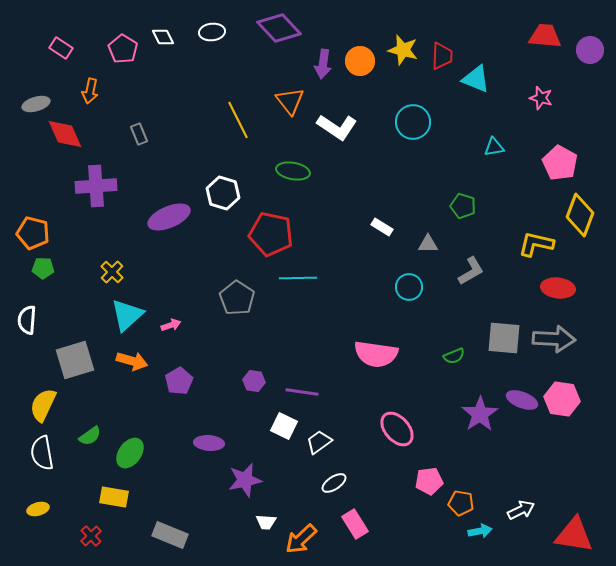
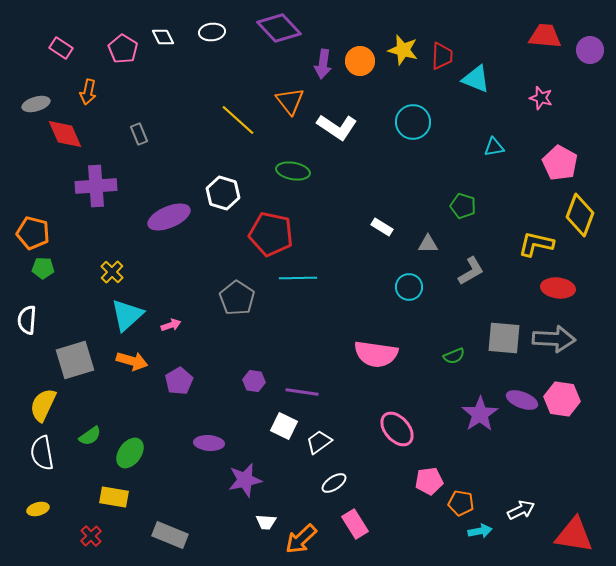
orange arrow at (90, 91): moved 2 px left, 1 px down
yellow line at (238, 120): rotated 21 degrees counterclockwise
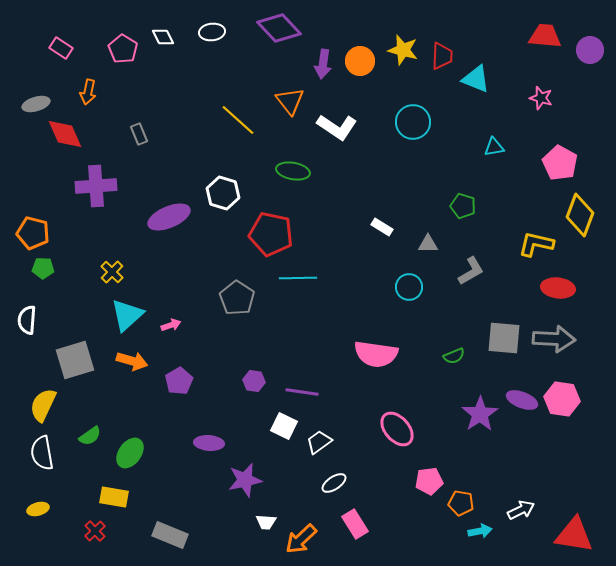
red cross at (91, 536): moved 4 px right, 5 px up
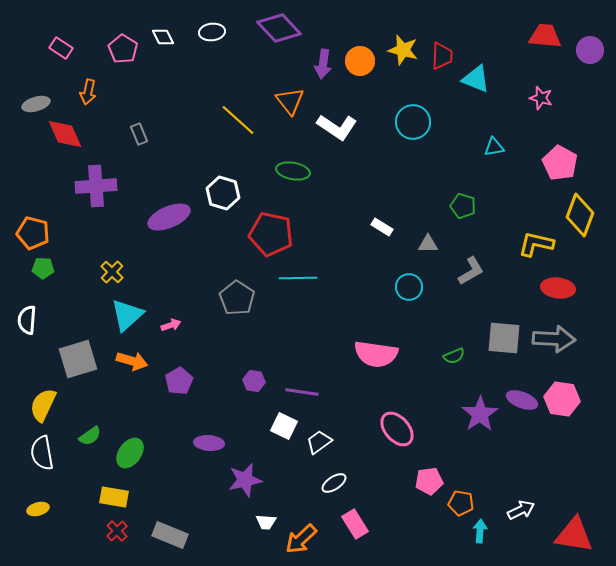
gray square at (75, 360): moved 3 px right, 1 px up
red cross at (95, 531): moved 22 px right
cyan arrow at (480, 531): rotated 75 degrees counterclockwise
